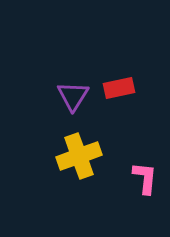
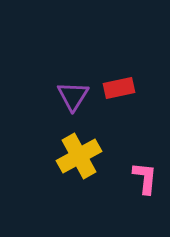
yellow cross: rotated 9 degrees counterclockwise
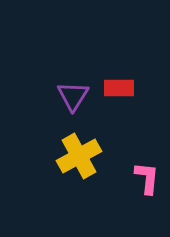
red rectangle: rotated 12 degrees clockwise
pink L-shape: moved 2 px right
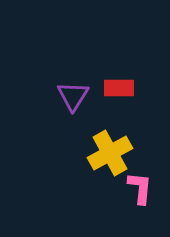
yellow cross: moved 31 px right, 3 px up
pink L-shape: moved 7 px left, 10 px down
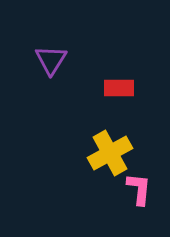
purple triangle: moved 22 px left, 36 px up
pink L-shape: moved 1 px left, 1 px down
